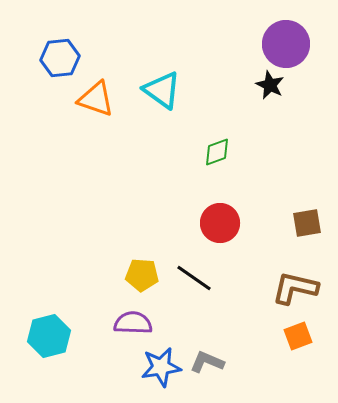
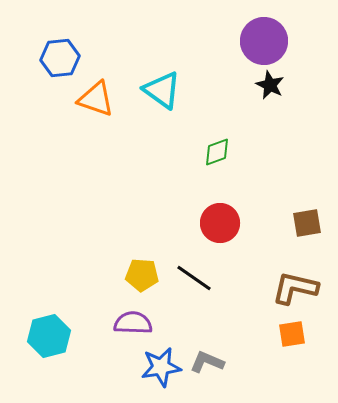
purple circle: moved 22 px left, 3 px up
orange square: moved 6 px left, 2 px up; rotated 12 degrees clockwise
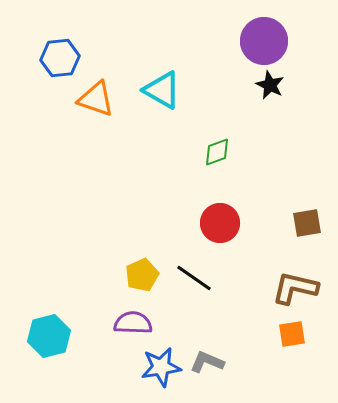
cyan triangle: rotated 6 degrees counterclockwise
yellow pentagon: rotated 28 degrees counterclockwise
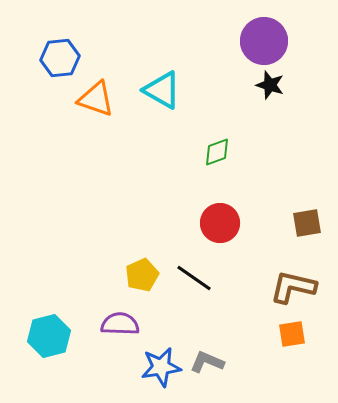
black star: rotated 8 degrees counterclockwise
brown L-shape: moved 2 px left, 1 px up
purple semicircle: moved 13 px left, 1 px down
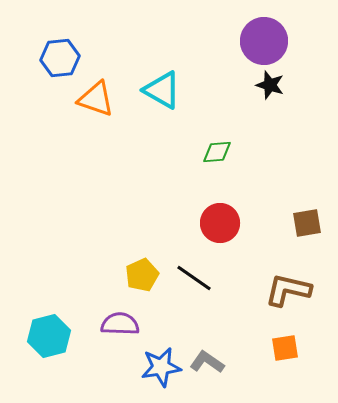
green diamond: rotated 16 degrees clockwise
brown L-shape: moved 5 px left, 3 px down
orange square: moved 7 px left, 14 px down
gray L-shape: rotated 12 degrees clockwise
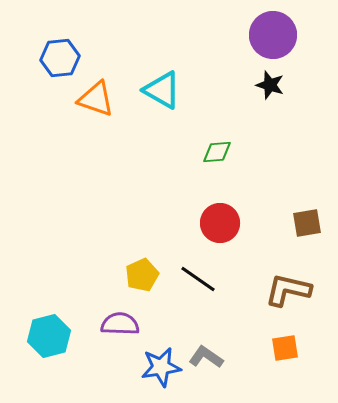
purple circle: moved 9 px right, 6 px up
black line: moved 4 px right, 1 px down
gray L-shape: moved 1 px left, 5 px up
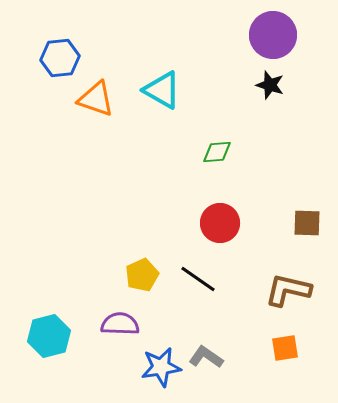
brown square: rotated 12 degrees clockwise
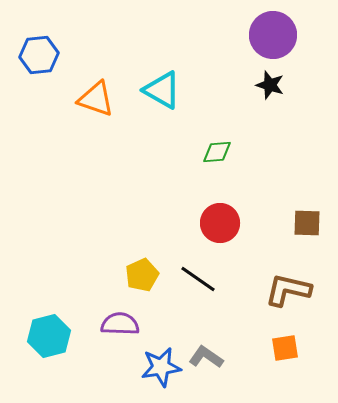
blue hexagon: moved 21 px left, 3 px up
